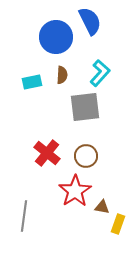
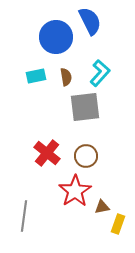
brown semicircle: moved 4 px right, 2 px down; rotated 12 degrees counterclockwise
cyan rectangle: moved 4 px right, 6 px up
brown triangle: rotated 21 degrees counterclockwise
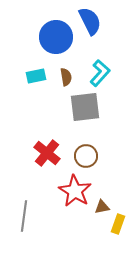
red star: rotated 8 degrees counterclockwise
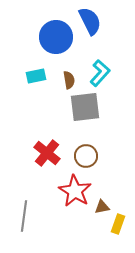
brown semicircle: moved 3 px right, 3 px down
